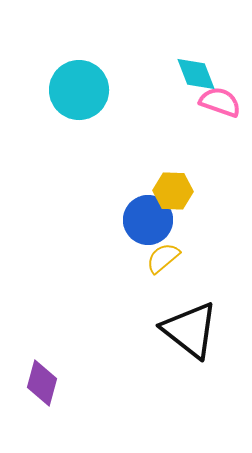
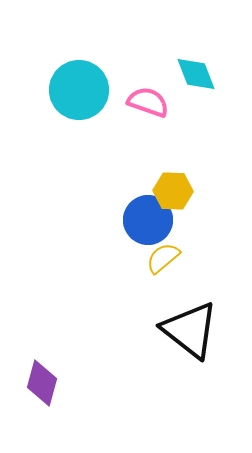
pink semicircle: moved 72 px left
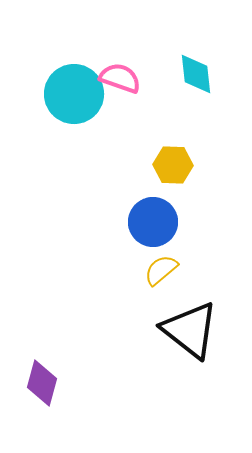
cyan diamond: rotated 15 degrees clockwise
cyan circle: moved 5 px left, 4 px down
pink semicircle: moved 28 px left, 24 px up
yellow hexagon: moved 26 px up
blue circle: moved 5 px right, 2 px down
yellow semicircle: moved 2 px left, 12 px down
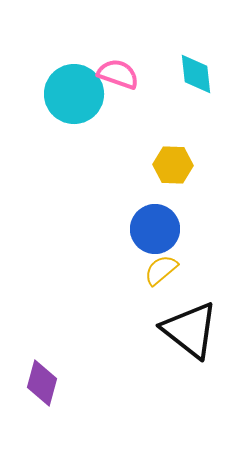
pink semicircle: moved 2 px left, 4 px up
blue circle: moved 2 px right, 7 px down
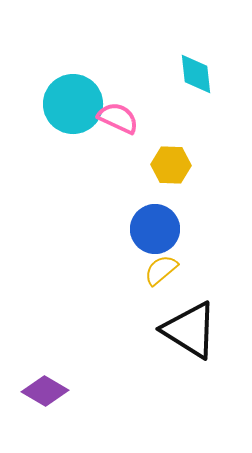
pink semicircle: moved 44 px down; rotated 6 degrees clockwise
cyan circle: moved 1 px left, 10 px down
yellow hexagon: moved 2 px left
black triangle: rotated 6 degrees counterclockwise
purple diamond: moved 3 px right, 8 px down; rotated 75 degrees counterclockwise
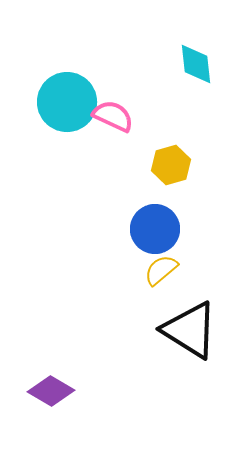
cyan diamond: moved 10 px up
cyan circle: moved 6 px left, 2 px up
pink semicircle: moved 5 px left, 2 px up
yellow hexagon: rotated 18 degrees counterclockwise
purple diamond: moved 6 px right
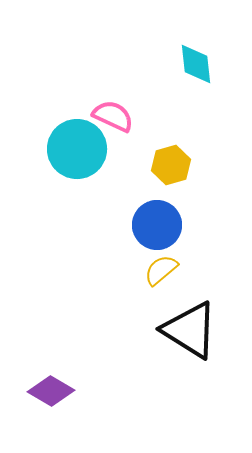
cyan circle: moved 10 px right, 47 px down
blue circle: moved 2 px right, 4 px up
